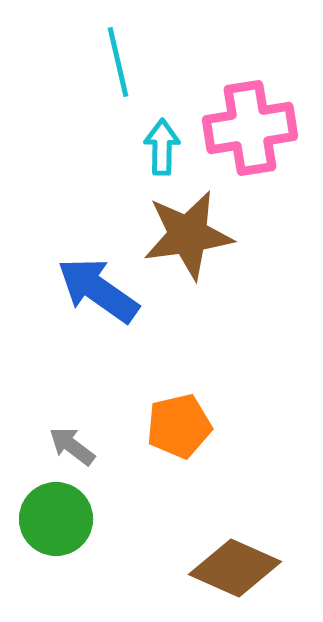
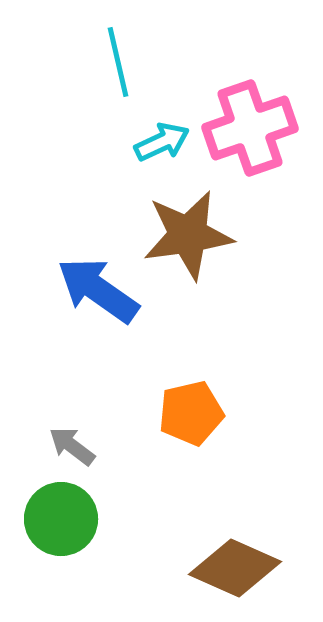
pink cross: rotated 10 degrees counterclockwise
cyan arrow: moved 5 px up; rotated 64 degrees clockwise
orange pentagon: moved 12 px right, 13 px up
green circle: moved 5 px right
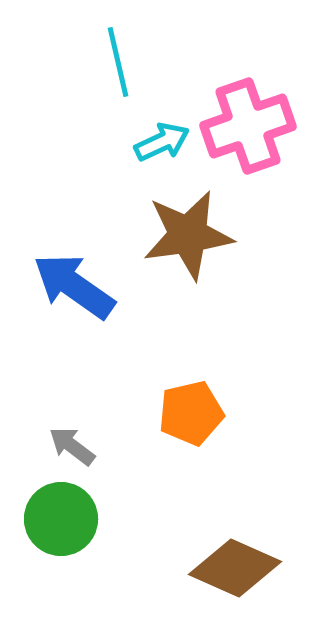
pink cross: moved 2 px left, 2 px up
blue arrow: moved 24 px left, 4 px up
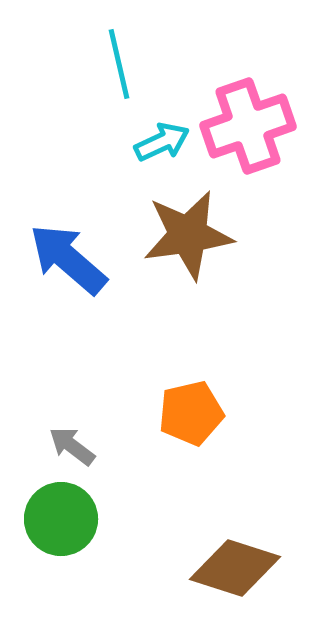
cyan line: moved 1 px right, 2 px down
blue arrow: moved 6 px left, 27 px up; rotated 6 degrees clockwise
brown diamond: rotated 6 degrees counterclockwise
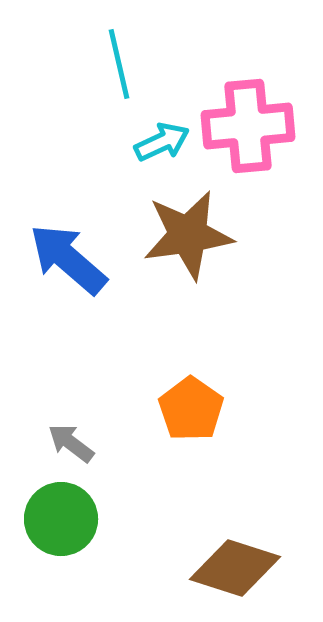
pink cross: rotated 14 degrees clockwise
orange pentagon: moved 4 px up; rotated 24 degrees counterclockwise
gray arrow: moved 1 px left, 3 px up
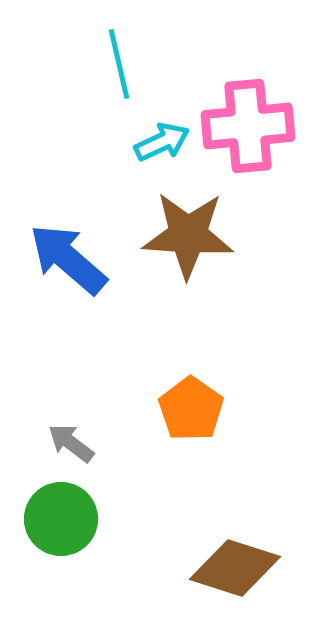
brown star: rotated 12 degrees clockwise
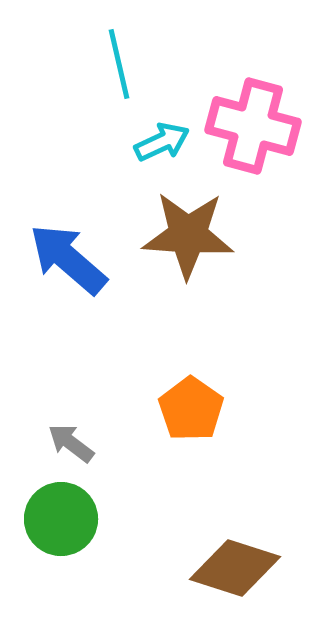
pink cross: moved 5 px right; rotated 20 degrees clockwise
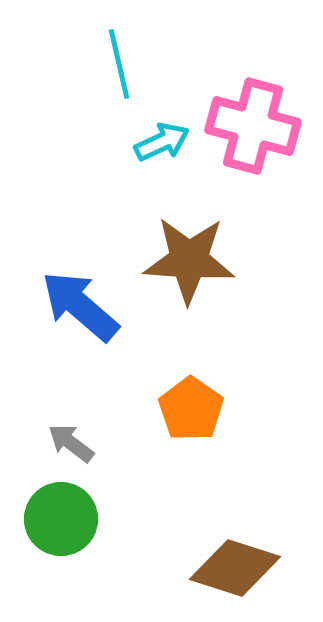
brown star: moved 1 px right, 25 px down
blue arrow: moved 12 px right, 47 px down
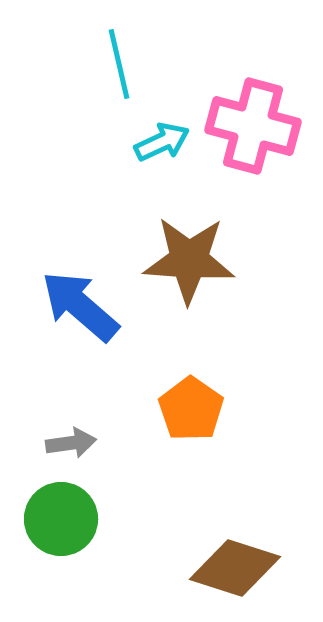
gray arrow: rotated 135 degrees clockwise
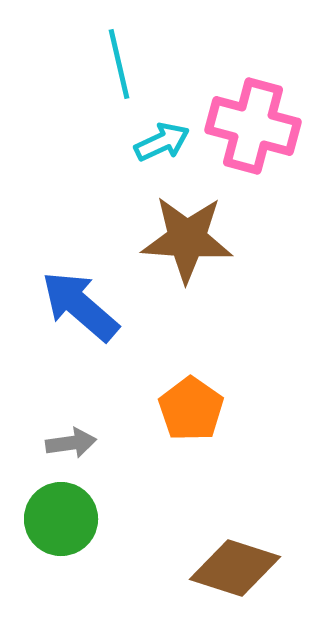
brown star: moved 2 px left, 21 px up
